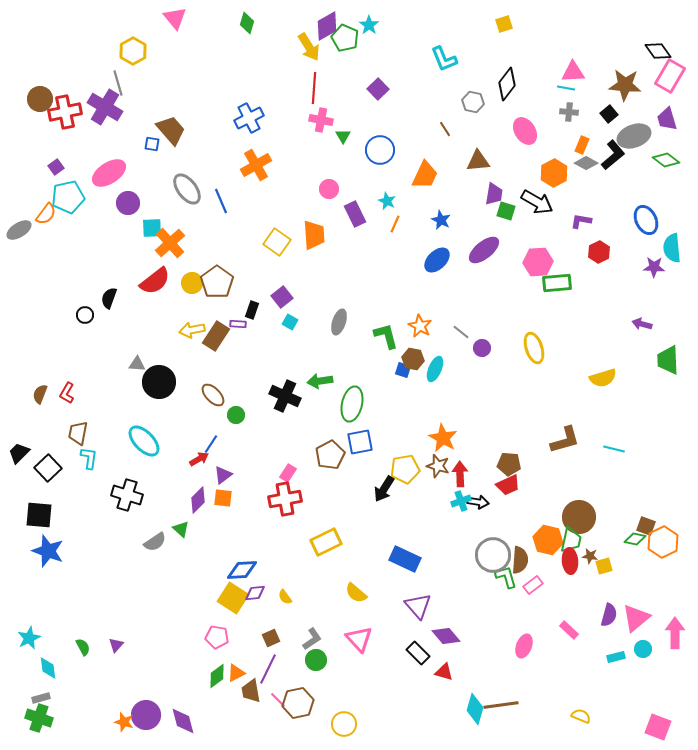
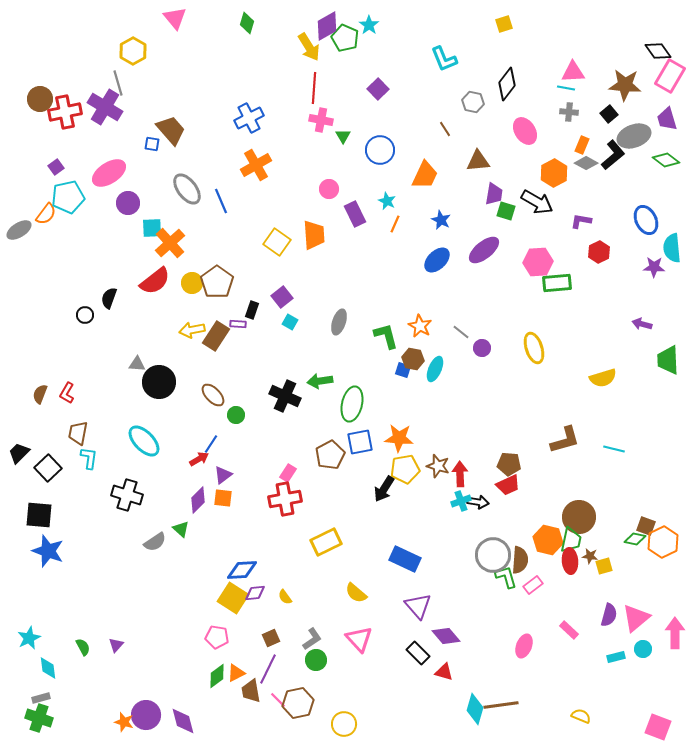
orange star at (443, 438): moved 44 px left; rotated 24 degrees counterclockwise
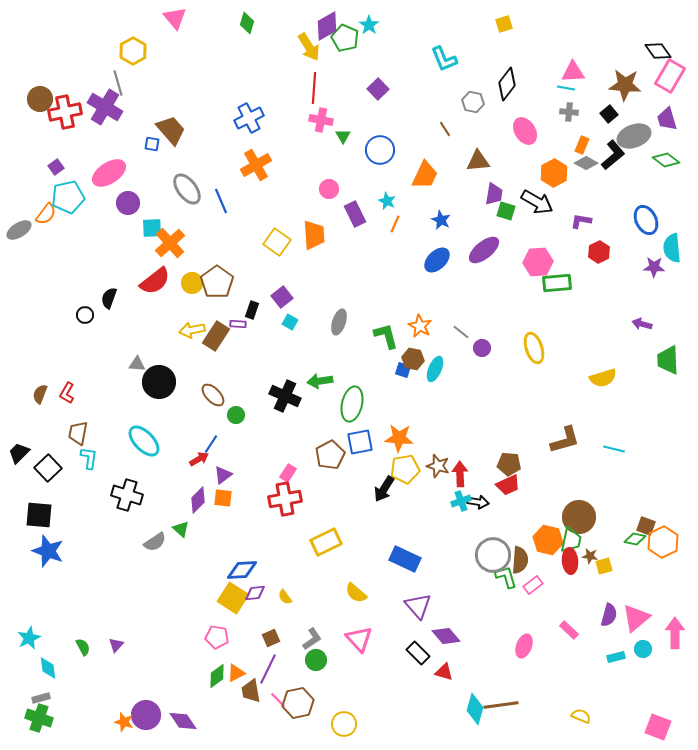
purple diamond at (183, 721): rotated 20 degrees counterclockwise
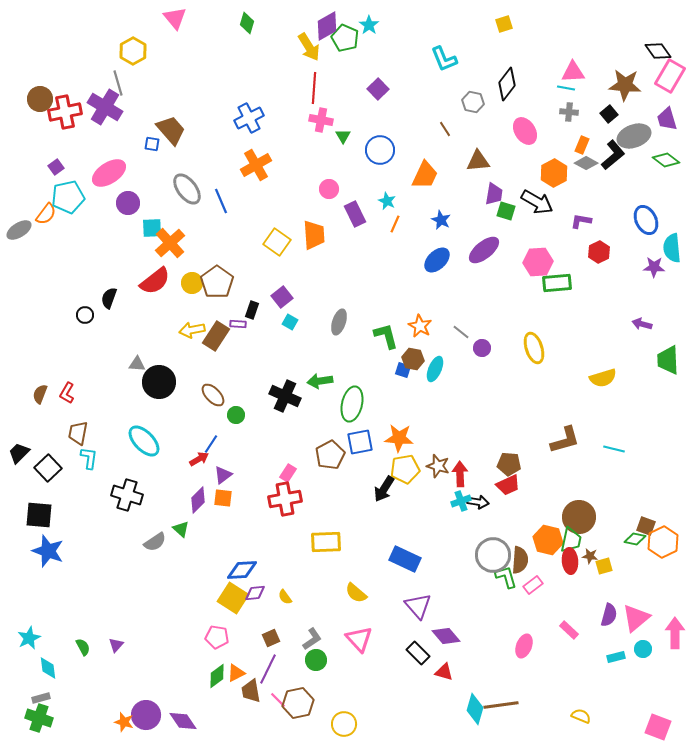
yellow rectangle at (326, 542): rotated 24 degrees clockwise
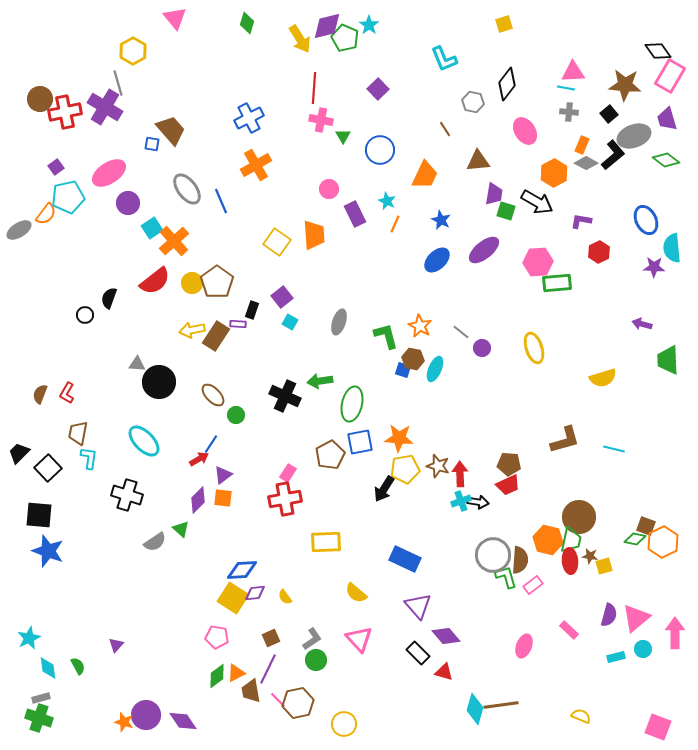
purple diamond at (327, 26): rotated 16 degrees clockwise
yellow arrow at (309, 47): moved 9 px left, 8 px up
cyan square at (152, 228): rotated 30 degrees counterclockwise
orange cross at (170, 243): moved 4 px right, 2 px up
green semicircle at (83, 647): moved 5 px left, 19 px down
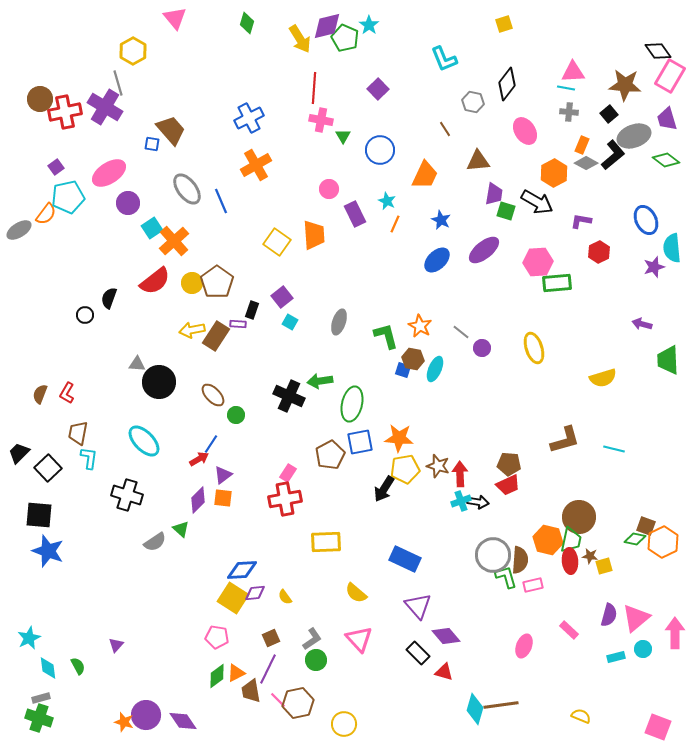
purple star at (654, 267): rotated 20 degrees counterclockwise
black cross at (285, 396): moved 4 px right
pink rectangle at (533, 585): rotated 24 degrees clockwise
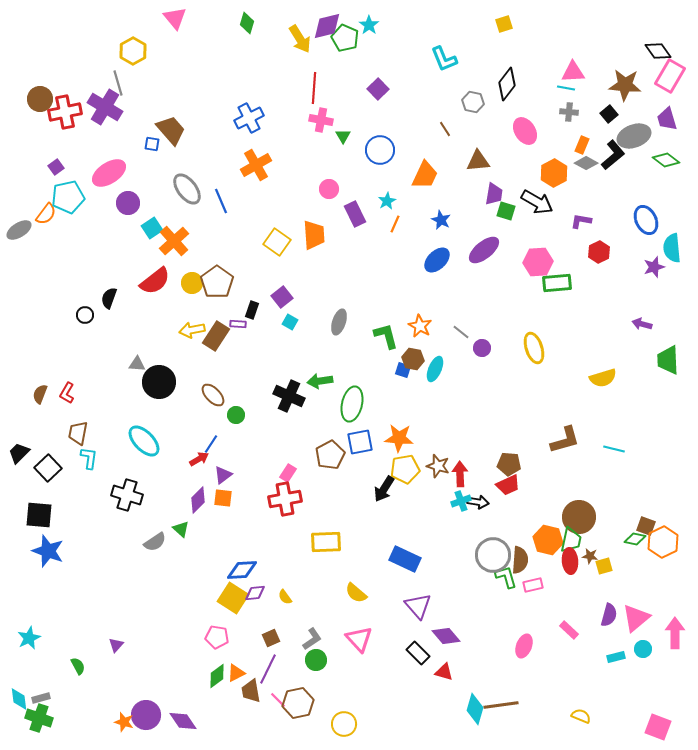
cyan star at (387, 201): rotated 18 degrees clockwise
cyan diamond at (48, 668): moved 29 px left, 31 px down
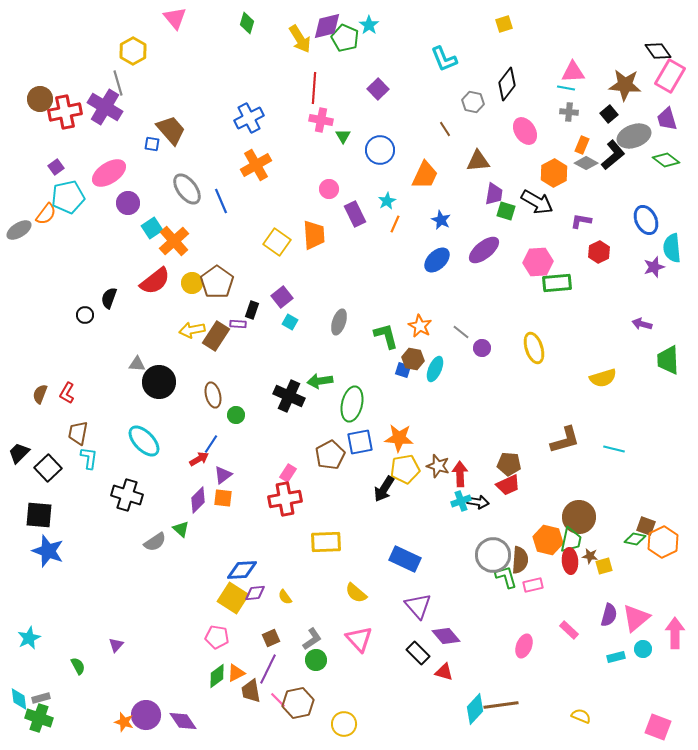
brown ellipse at (213, 395): rotated 30 degrees clockwise
cyan diamond at (475, 709): rotated 28 degrees clockwise
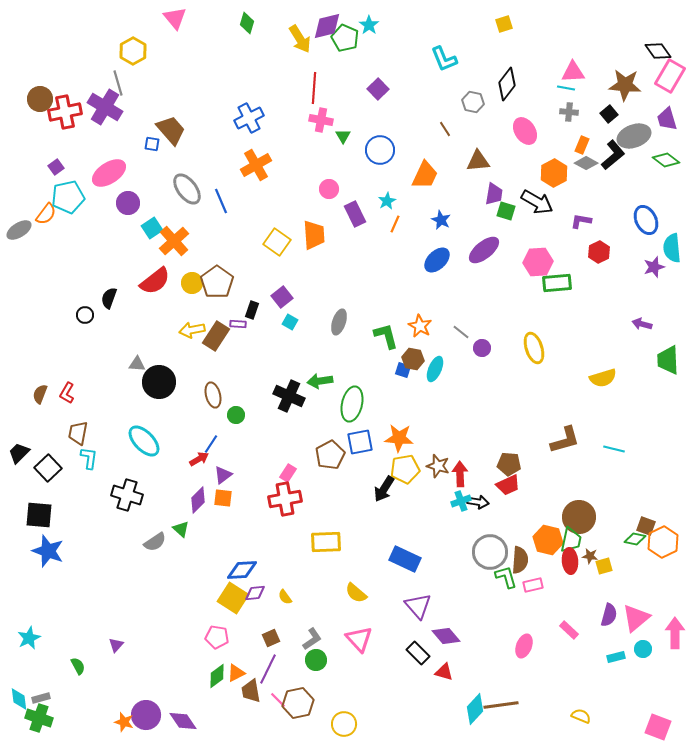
gray circle at (493, 555): moved 3 px left, 3 px up
